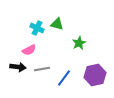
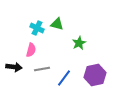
pink semicircle: moved 2 px right; rotated 48 degrees counterclockwise
black arrow: moved 4 px left
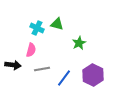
black arrow: moved 1 px left, 2 px up
purple hexagon: moved 2 px left; rotated 20 degrees counterclockwise
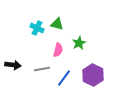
pink semicircle: moved 27 px right
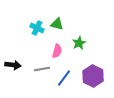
pink semicircle: moved 1 px left, 1 px down
purple hexagon: moved 1 px down
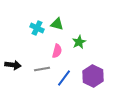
green star: moved 1 px up
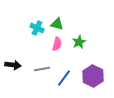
pink semicircle: moved 7 px up
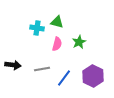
green triangle: moved 2 px up
cyan cross: rotated 16 degrees counterclockwise
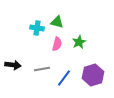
purple hexagon: moved 1 px up; rotated 15 degrees clockwise
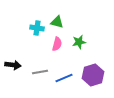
green star: rotated 16 degrees clockwise
gray line: moved 2 px left, 3 px down
blue line: rotated 30 degrees clockwise
